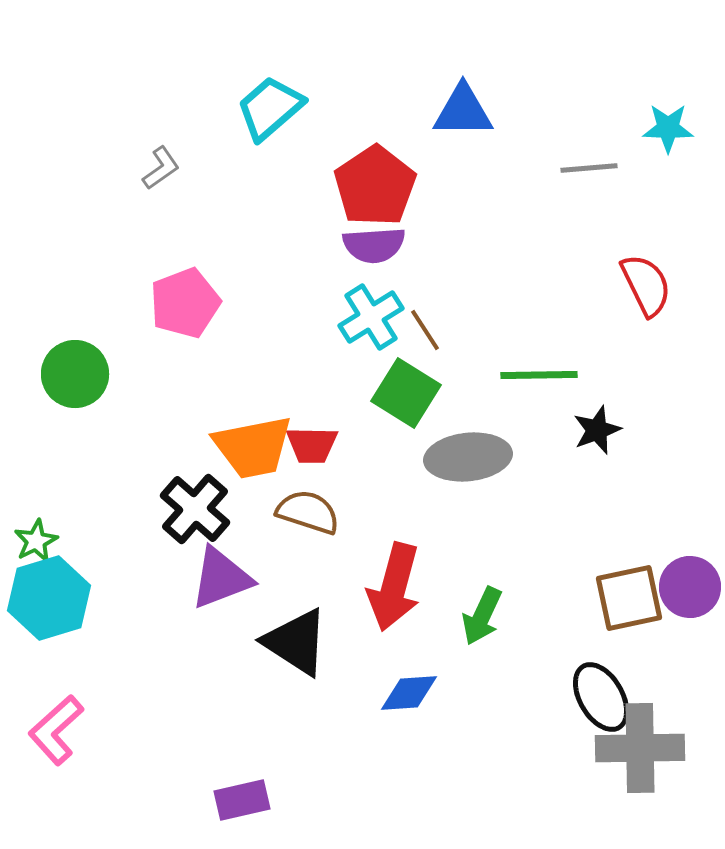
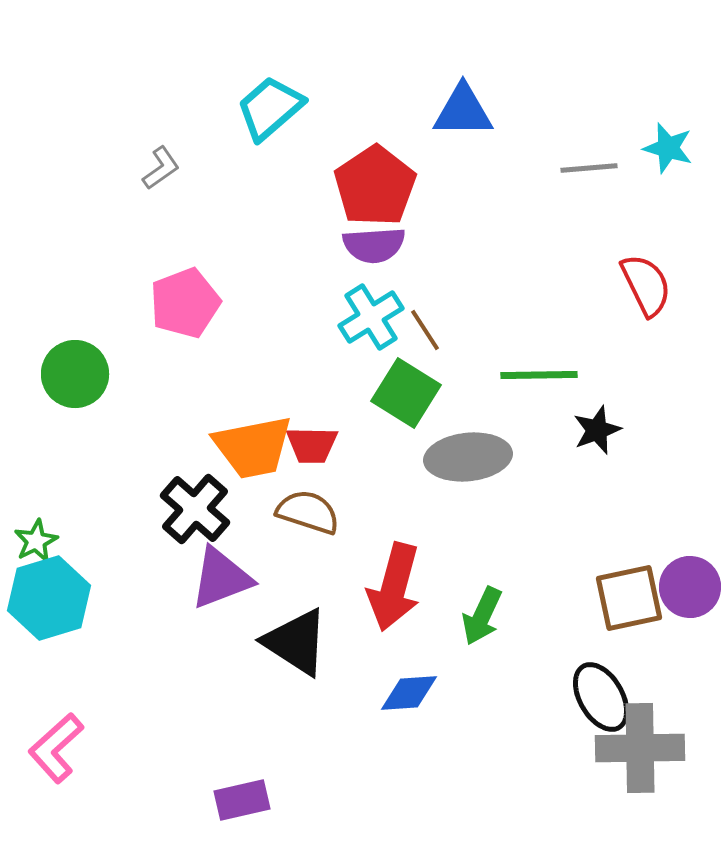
cyan star: moved 20 px down; rotated 15 degrees clockwise
pink L-shape: moved 18 px down
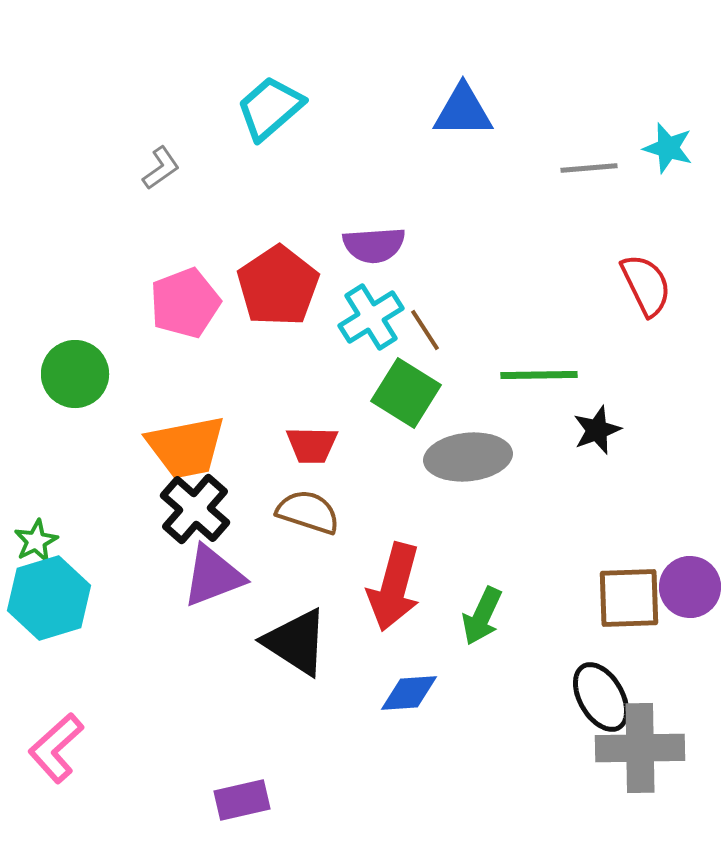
red pentagon: moved 97 px left, 100 px down
orange trapezoid: moved 67 px left
purple triangle: moved 8 px left, 2 px up
brown square: rotated 10 degrees clockwise
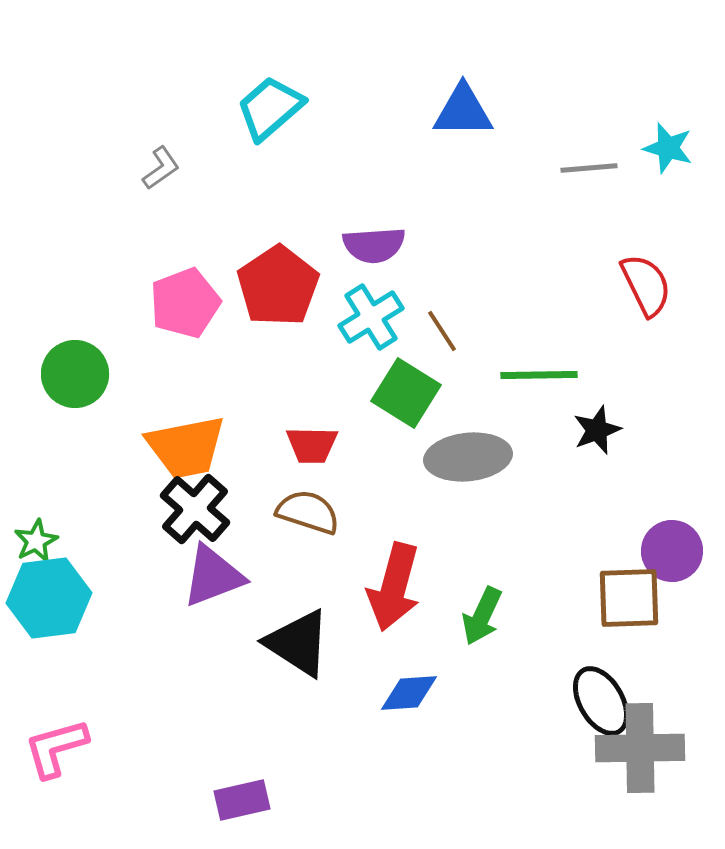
brown line: moved 17 px right, 1 px down
purple circle: moved 18 px left, 36 px up
cyan hexagon: rotated 10 degrees clockwise
black triangle: moved 2 px right, 1 px down
black ellipse: moved 4 px down
pink L-shape: rotated 26 degrees clockwise
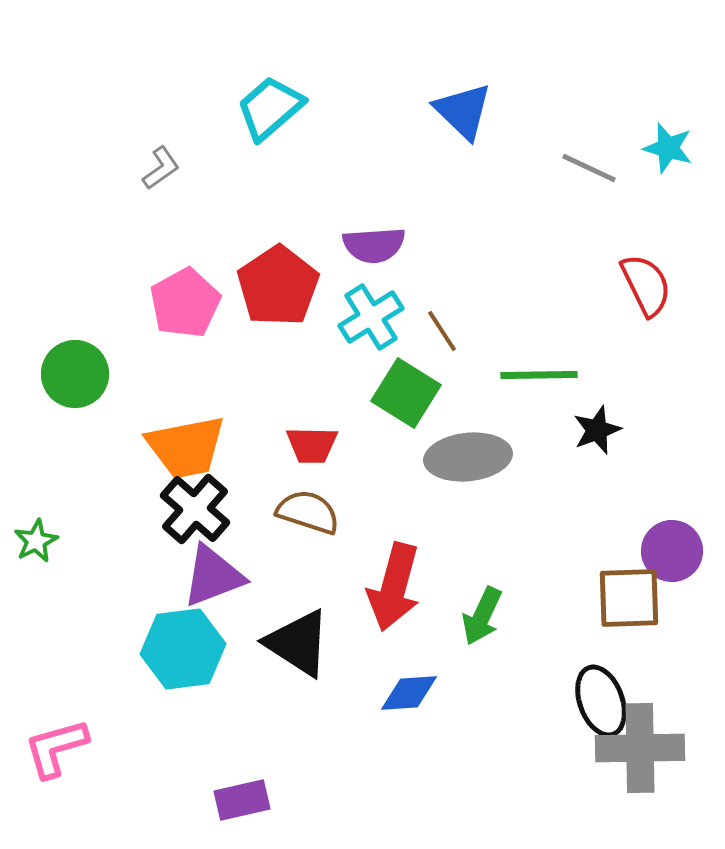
blue triangle: rotated 44 degrees clockwise
gray line: rotated 30 degrees clockwise
pink pentagon: rotated 8 degrees counterclockwise
cyan hexagon: moved 134 px right, 51 px down
black ellipse: rotated 10 degrees clockwise
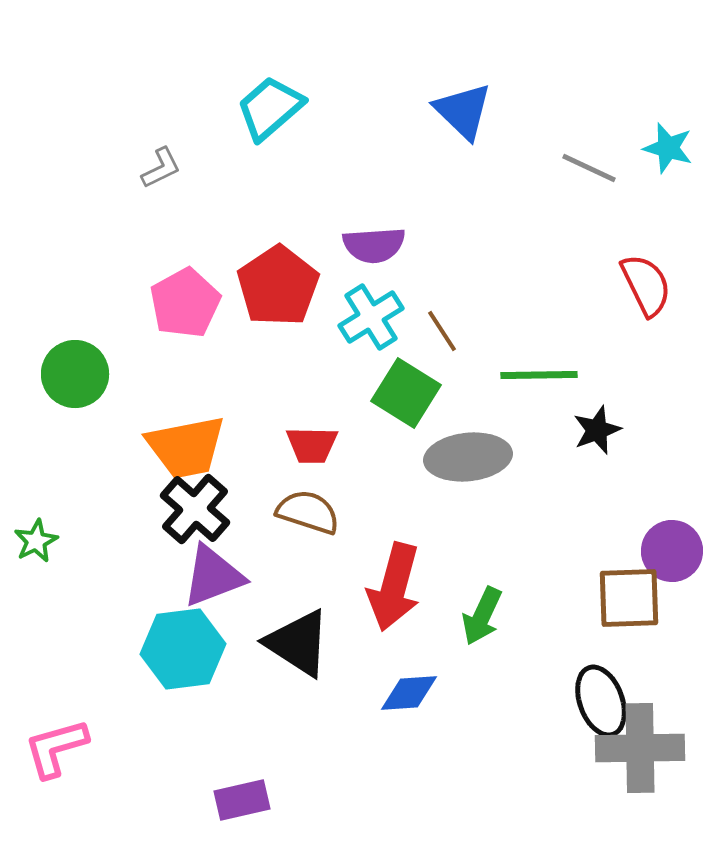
gray L-shape: rotated 9 degrees clockwise
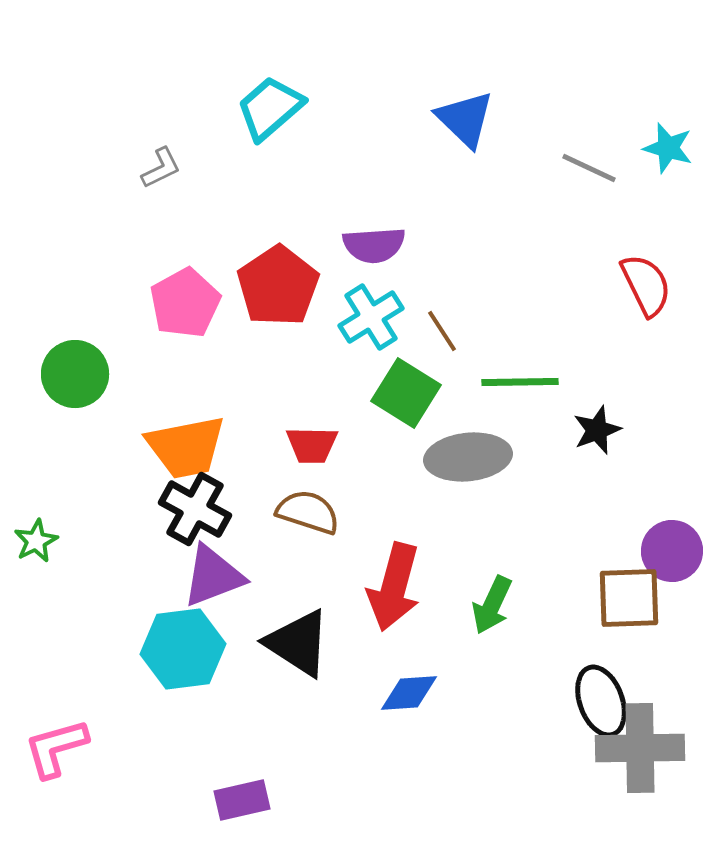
blue triangle: moved 2 px right, 8 px down
green line: moved 19 px left, 7 px down
black cross: rotated 12 degrees counterclockwise
green arrow: moved 10 px right, 11 px up
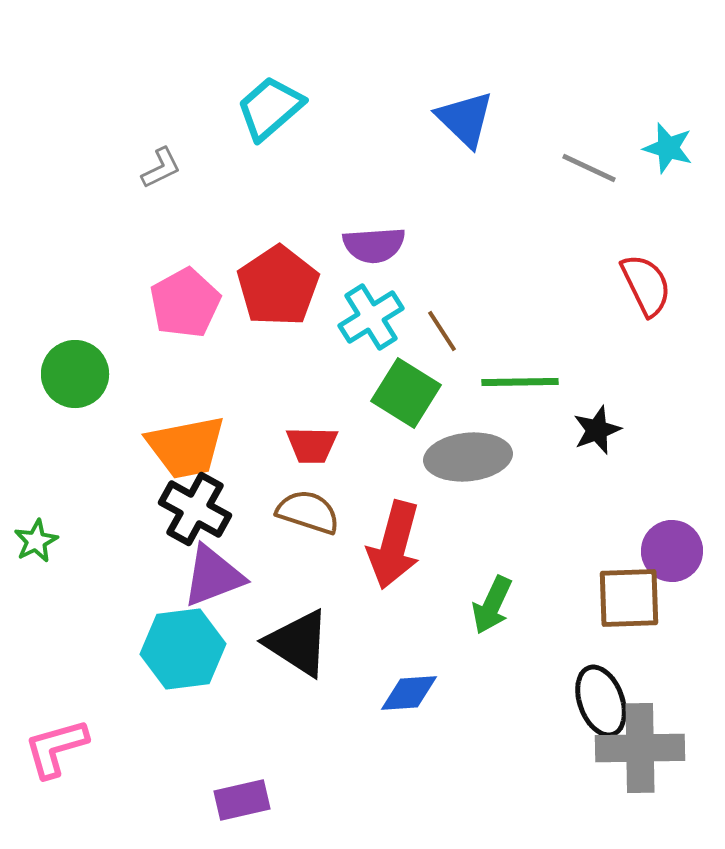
red arrow: moved 42 px up
